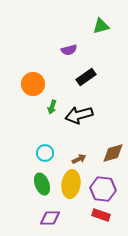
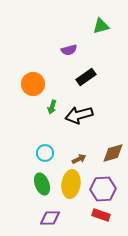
purple hexagon: rotated 10 degrees counterclockwise
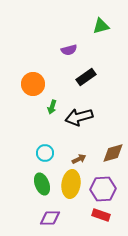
black arrow: moved 2 px down
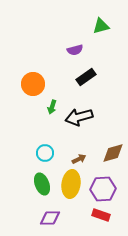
purple semicircle: moved 6 px right
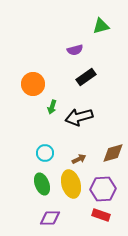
yellow ellipse: rotated 24 degrees counterclockwise
